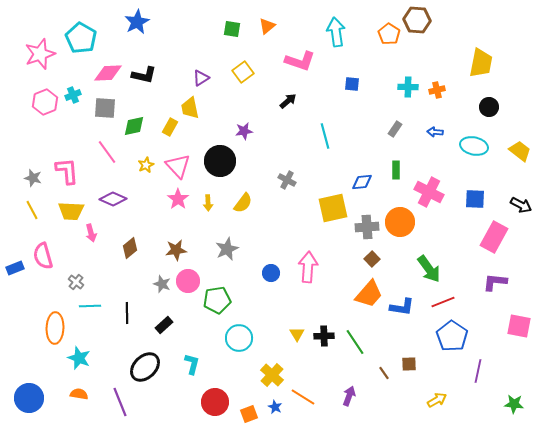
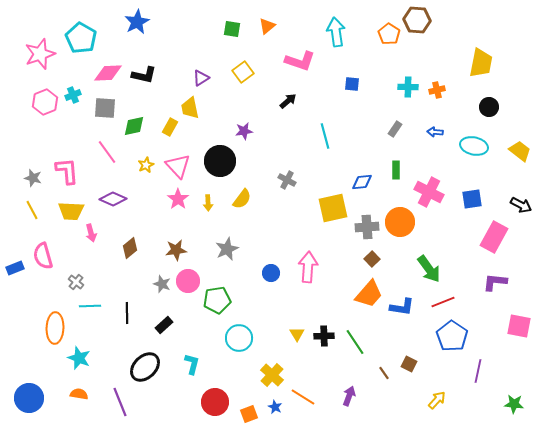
blue square at (475, 199): moved 3 px left; rotated 10 degrees counterclockwise
yellow semicircle at (243, 203): moved 1 px left, 4 px up
brown square at (409, 364): rotated 28 degrees clockwise
yellow arrow at (437, 400): rotated 18 degrees counterclockwise
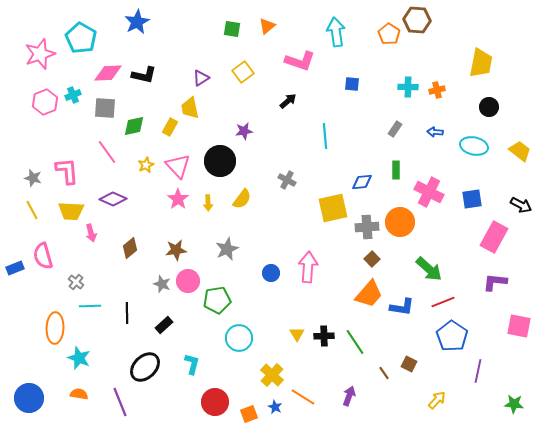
cyan line at (325, 136): rotated 10 degrees clockwise
green arrow at (429, 269): rotated 12 degrees counterclockwise
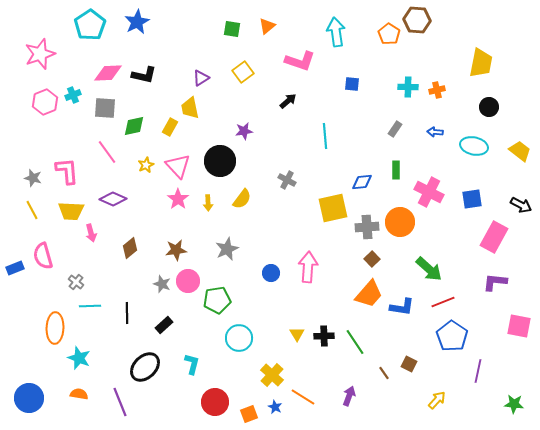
cyan pentagon at (81, 38): moved 9 px right, 13 px up; rotated 8 degrees clockwise
